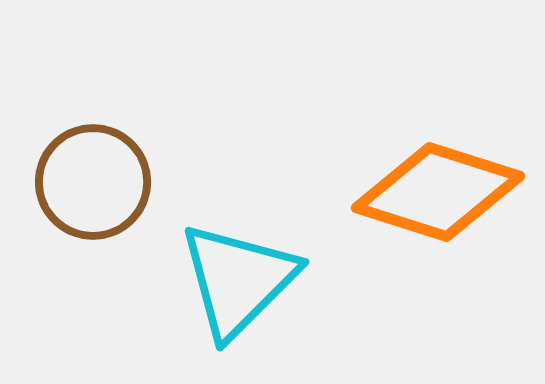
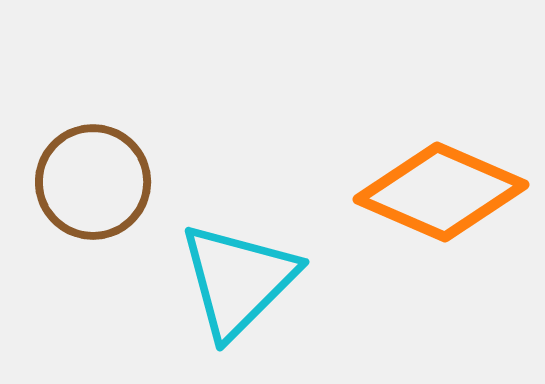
orange diamond: moved 3 px right; rotated 6 degrees clockwise
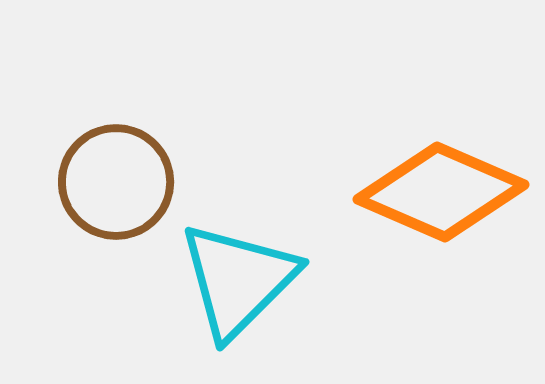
brown circle: moved 23 px right
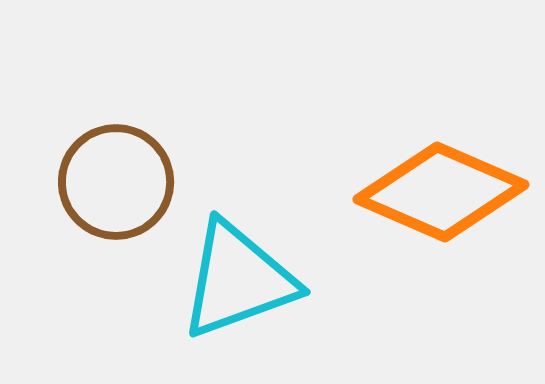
cyan triangle: rotated 25 degrees clockwise
